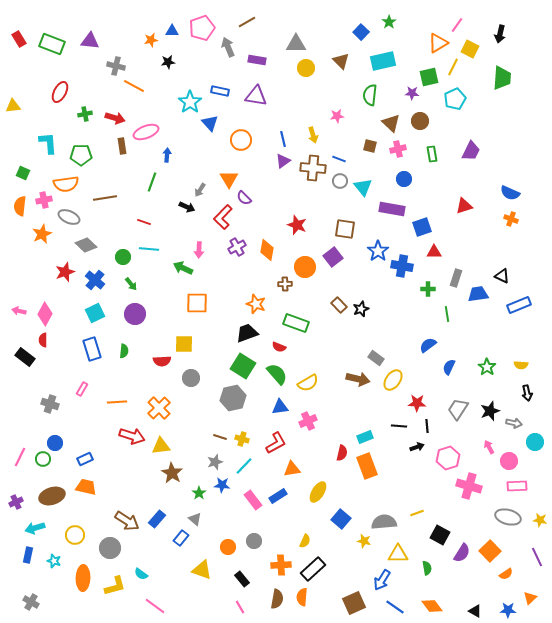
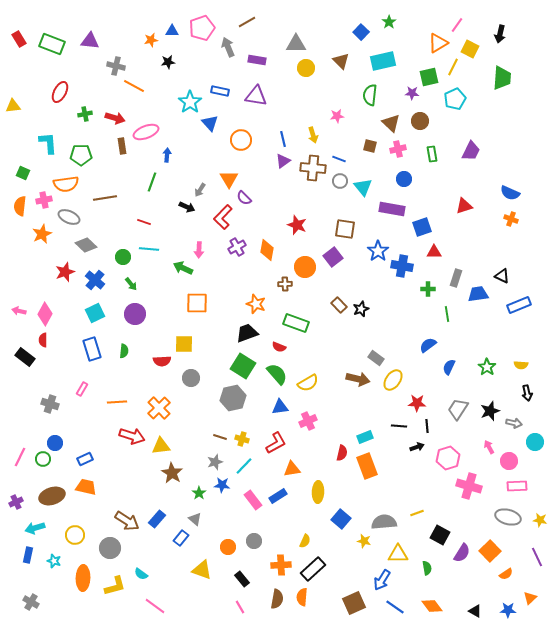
yellow ellipse at (318, 492): rotated 30 degrees counterclockwise
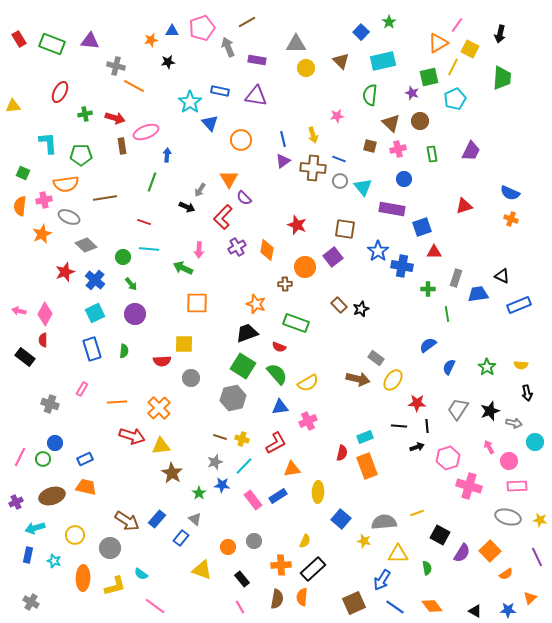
purple star at (412, 93): rotated 16 degrees clockwise
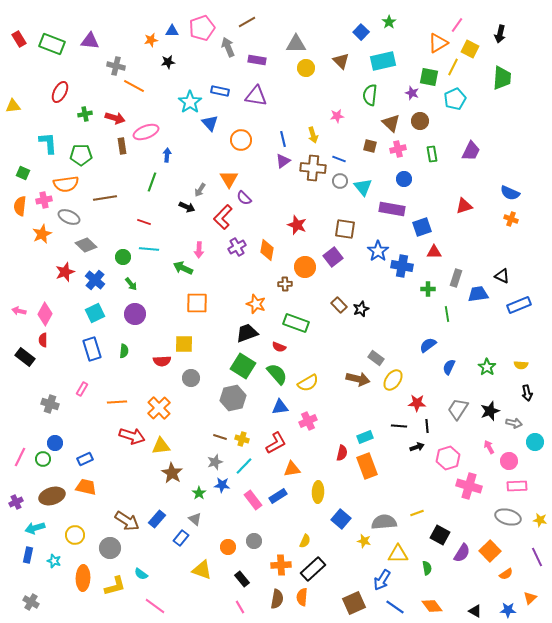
green square at (429, 77): rotated 24 degrees clockwise
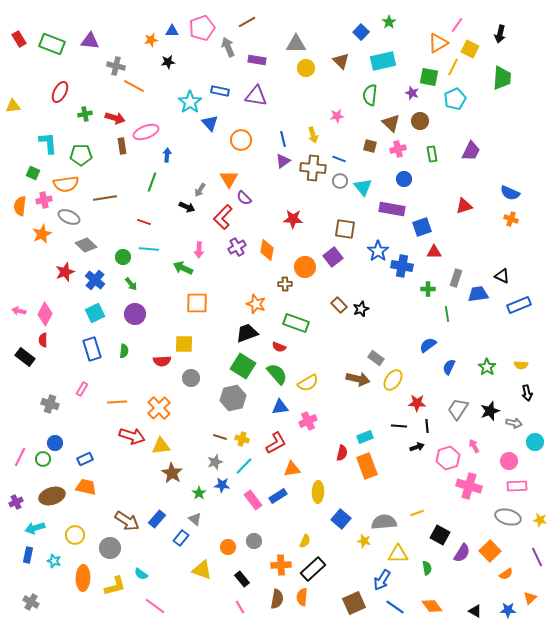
green square at (23, 173): moved 10 px right
red star at (297, 225): moved 4 px left, 6 px up; rotated 18 degrees counterclockwise
pink arrow at (489, 447): moved 15 px left, 1 px up
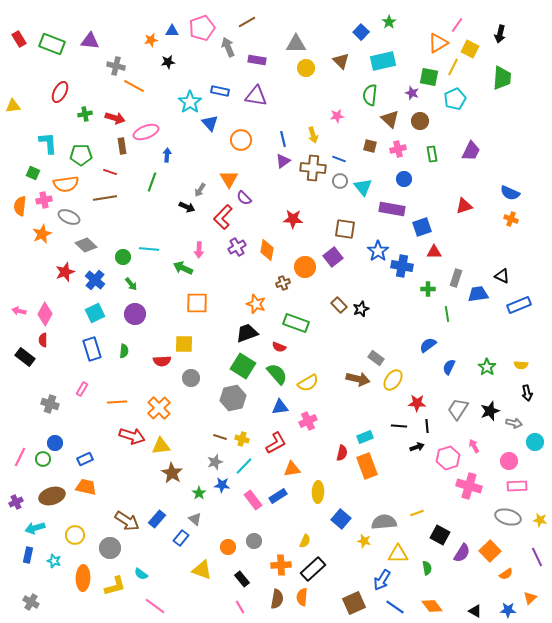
brown triangle at (391, 123): moved 1 px left, 4 px up
red line at (144, 222): moved 34 px left, 50 px up
brown cross at (285, 284): moved 2 px left, 1 px up; rotated 16 degrees counterclockwise
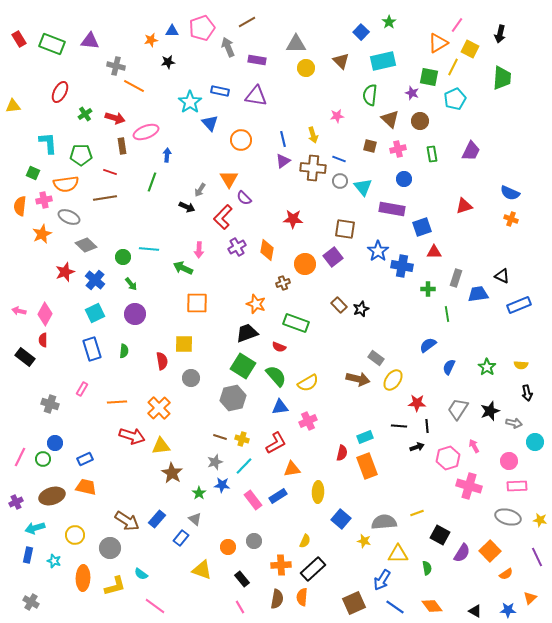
green cross at (85, 114): rotated 24 degrees counterclockwise
orange circle at (305, 267): moved 3 px up
red semicircle at (162, 361): rotated 96 degrees counterclockwise
green semicircle at (277, 374): moved 1 px left, 2 px down
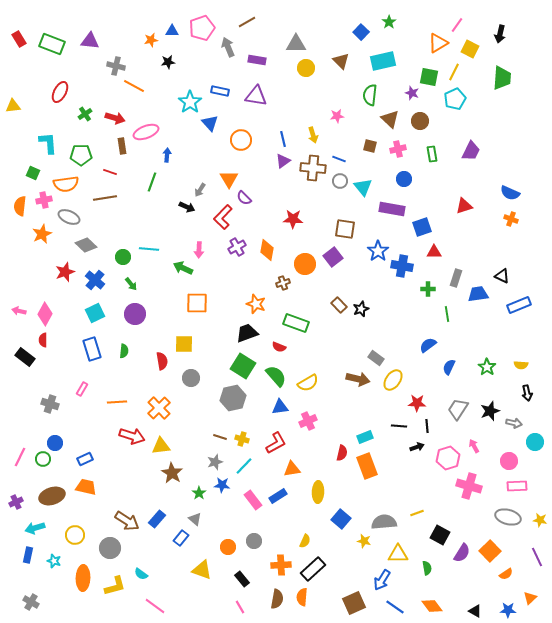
yellow line at (453, 67): moved 1 px right, 5 px down
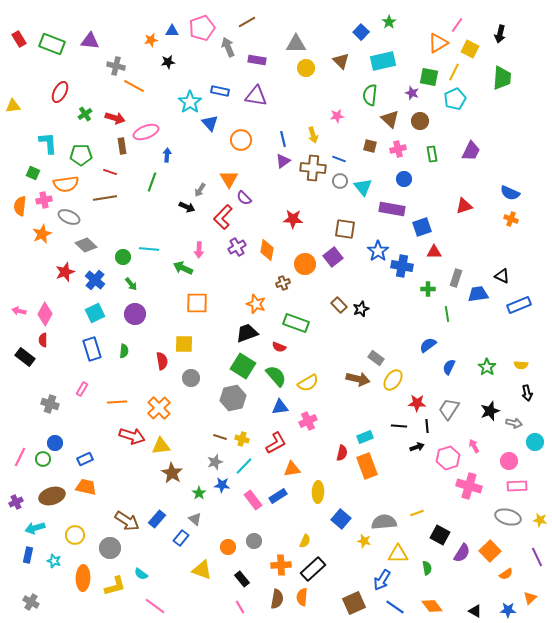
gray trapezoid at (458, 409): moved 9 px left
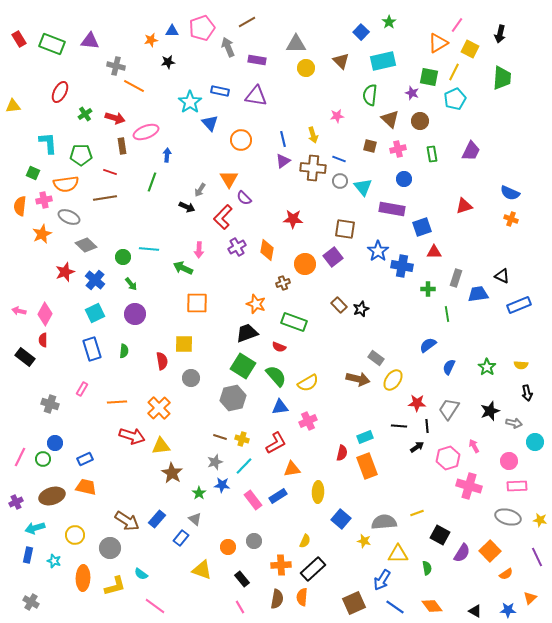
green rectangle at (296, 323): moved 2 px left, 1 px up
black arrow at (417, 447): rotated 16 degrees counterclockwise
